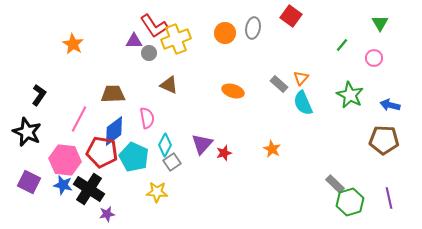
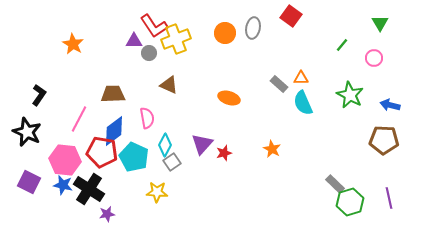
orange triangle at (301, 78): rotated 49 degrees clockwise
orange ellipse at (233, 91): moved 4 px left, 7 px down
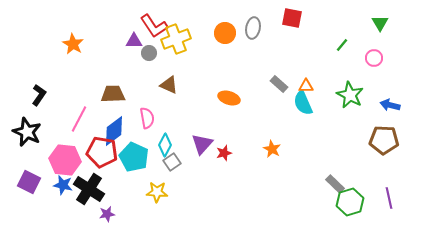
red square at (291, 16): moved 1 px right, 2 px down; rotated 25 degrees counterclockwise
orange triangle at (301, 78): moved 5 px right, 8 px down
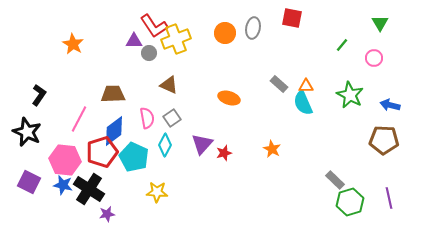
red pentagon at (102, 152): rotated 28 degrees counterclockwise
gray square at (172, 162): moved 44 px up
gray rectangle at (335, 184): moved 4 px up
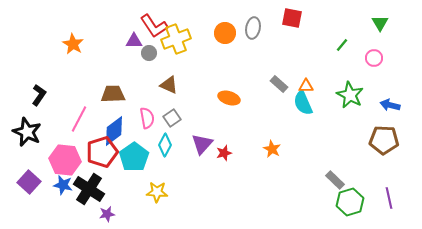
cyan pentagon at (134, 157): rotated 12 degrees clockwise
purple square at (29, 182): rotated 15 degrees clockwise
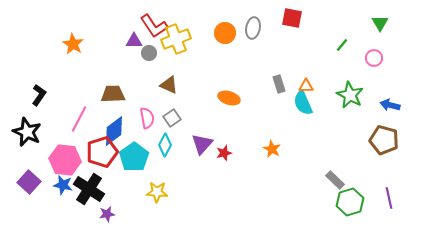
gray rectangle at (279, 84): rotated 30 degrees clockwise
brown pentagon at (384, 140): rotated 12 degrees clockwise
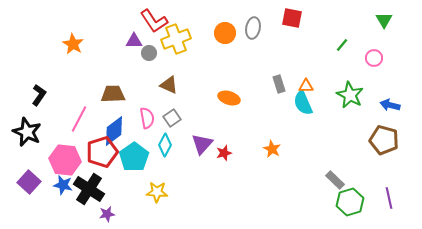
green triangle at (380, 23): moved 4 px right, 3 px up
red L-shape at (154, 26): moved 5 px up
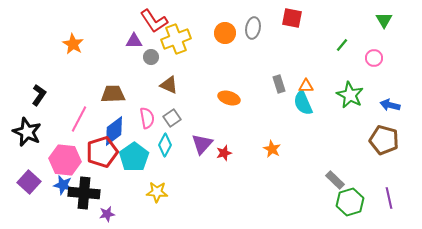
gray circle at (149, 53): moved 2 px right, 4 px down
black cross at (89, 189): moved 5 px left, 4 px down; rotated 28 degrees counterclockwise
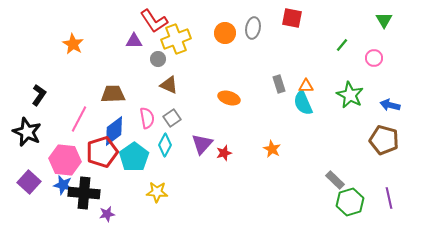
gray circle at (151, 57): moved 7 px right, 2 px down
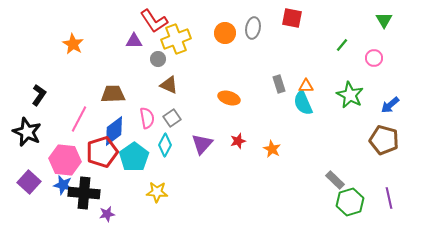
blue arrow at (390, 105): rotated 54 degrees counterclockwise
red star at (224, 153): moved 14 px right, 12 px up
